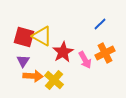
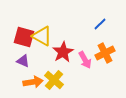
purple triangle: rotated 40 degrees counterclockwise
orange arrow: moved 6 px down; rotated 12 degrees counterclockwise
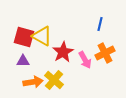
blue line: rotated 32 degrees counterclockwise
purple triangle: rotated 24 degrees counterclockwise
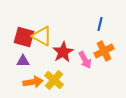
orange cross: moved 1 px left, 2 px up
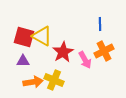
blue line: rotated 16 degrees counterclockwise
yellow cross: rotated 18 degrees counterclockwise
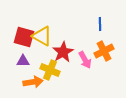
yellow cross: moved 4 px left, 10 px up
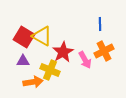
red square: rotated 15 degrees clockwise
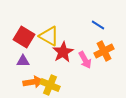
blue line: moved 2 px left, 1 px down; rotated 56 degrees counterclockwise
yellow triangle: moved 7 px right
yellow cross: moved 15 px down
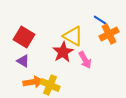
blue line: moved 2 px right, 5 px up
yellow triangle: moved 24 px right
orange cross: moved 5 px right, 17 px up
purple triangle: rotated 32 degrees clockwise
